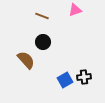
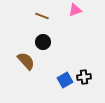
brown semicircle: moved 1 px down
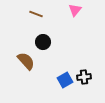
pink triangle: rotated 32 degrees counterclockwise
brown line: moved 6 px left, 2 px up
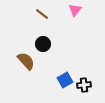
brown line: moved 6 px right; rotated 16 degrees clockwise
black circle: moved 2 px down
black cross: moved 8 px down
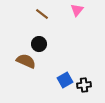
pink triangle: moved 2 px right
black circle: moved 4 px left
brown semicircle: rotated 24 degrees counterclockwise
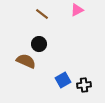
pink triangle: rotated 24 degrees clockwise
blue square: moved 2 px left
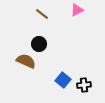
blue square: rotated 21 degrees counterclockwise
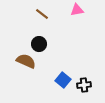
pink triangle: rotated 16 degrees clockwise
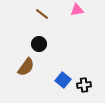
brown semicircle: moved 6 px down; rotated 102 degrees clockwise
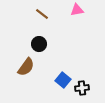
black cross: moved 2 px left, 3 px down
